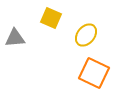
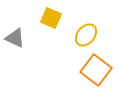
gray triangle: rotated 30 degrees clockwise
orange square: moved 2 px right, 3 px up; rotated 12 degrees clockwise
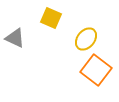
yellow ellipse: moved 4 px down
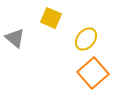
gray triangle: rotated 15 degrees clockwise
orange square: moved 3 px left, 3 px down; rotated 12 degrees clockwise
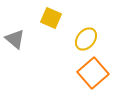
gray triangle: moved 1 px down
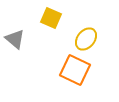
orange square: moved 18 px left, 3 px up; rotated 24 degrees counterclockwise
